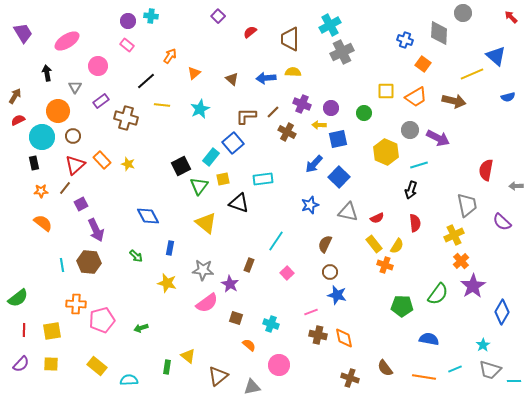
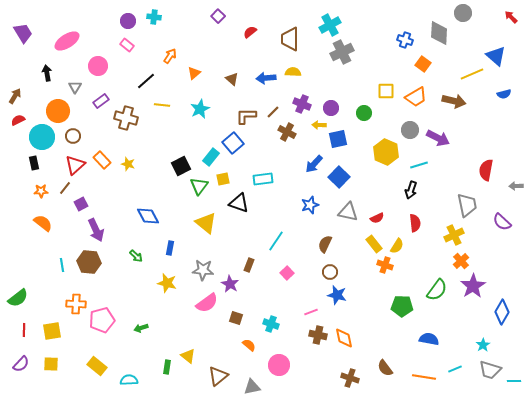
cyan cross at (151, 16): moved 3 px right, 1 px down
blue semicircle at (508, 97): moved 4 px left, 3 px up
green semicircle at (438, 294): moved 1 px left, 4 px up
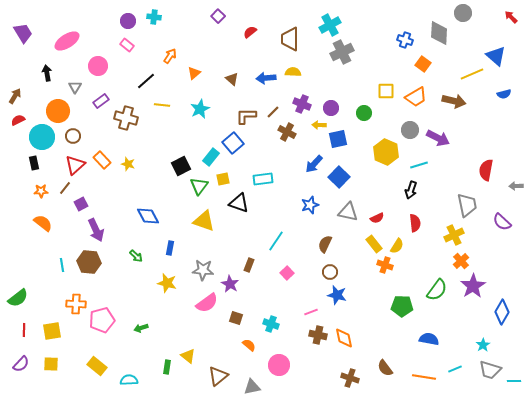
yellow triangle at (206, 223): moved 2 px left, 2 px up; rotated 20 degrees counterclockwise
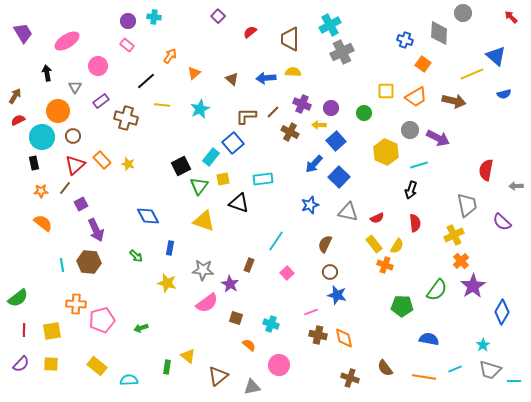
brown cross at (287, 132): moved 3 px right
blue square at (338, 139): moved 2 px left, 2 px down; rotated 30 degrees counterclockwise
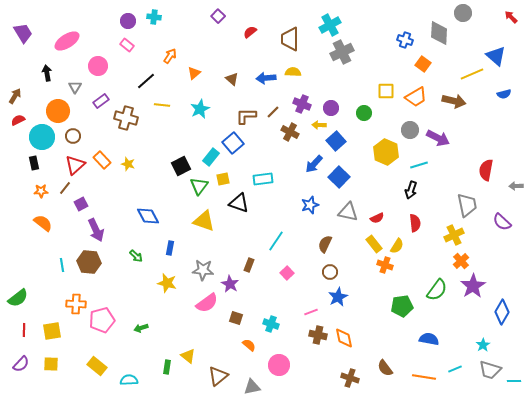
blue star at (337, 295): moved 1 px right, 2 px down; rotated 30 degrees clockwise
green pentagon at (402, 306): rotated 10 degrees counterclockwise
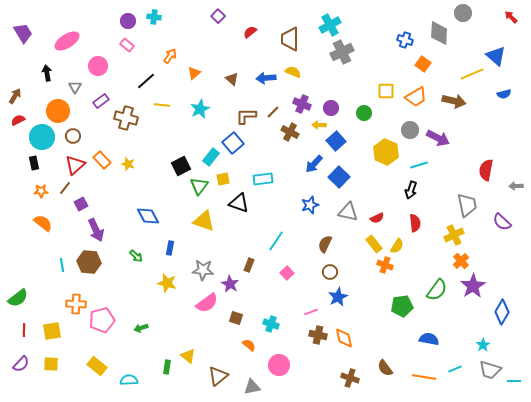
yellow semicircle at (293, 72): rotated 21 degrees clockwise
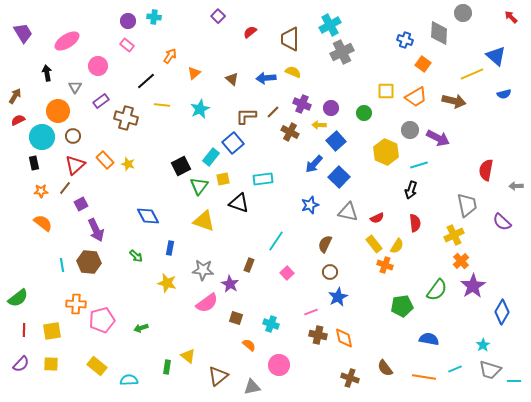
orange rectangle at (102, 160): moved 3 px right
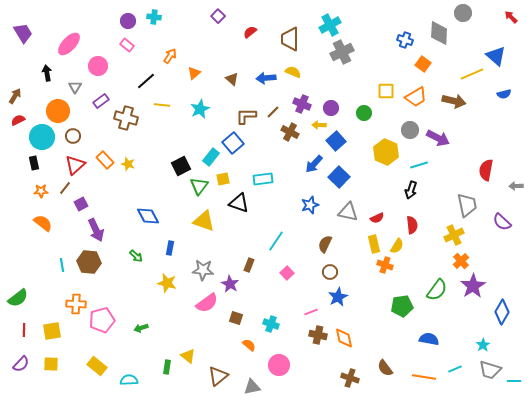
pink ellipse at (67, 41): moved 2 px right, 3 px down; rotated 15 degrees counterclockwise
red semicircle at (415, 223): moved 3 px left, 2 px down
yellow rectangle at (374, 244): rotated 24 degrees clockwise
